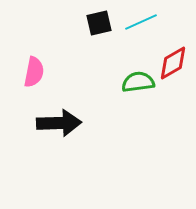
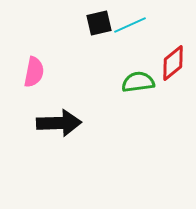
cyan line: moved 11 px left, 3 px down
red diamond: rotated 9 degrees counterclockwise
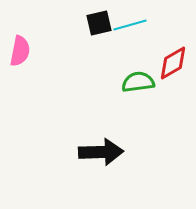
cyan line: rotated 8 degrees clockwise
red diamond: rotated 9 degrees clockwise
pink semicircle: moved 14 px left, 21 px up
black arrow: moved 42 px right, 29 px down
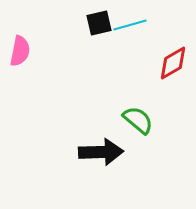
green semicircle: moved 38 px down; rotated 48 degrees clockwise
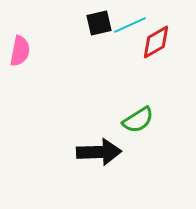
cyan line: rotated 8 degrees counterclockwise
red diamond: moved 17 px left, 21 px up
green semicircle: rotated 108 degrees clockwise
black arrow: moved 2 px left
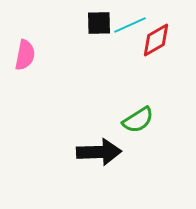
black square: rotated 12 degrees clockwise
red diamond: moved 2 px up
pink semicircle: moved 5 px right, 4 px down
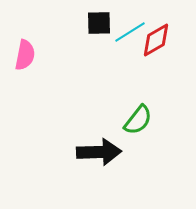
cyan line: moved 7 px down; rotated 8 degrees counterclockwise
green semicircle: rotated 20 degrees counterclockwise
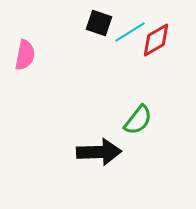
black square: rotated 20 degrees clockwise
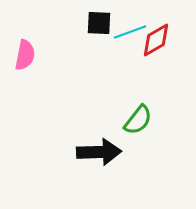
black square: rotated 16 degrees counterclockwise
cyan line: rotated 12 degrees clockwise
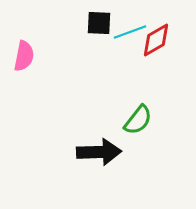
pink semicircle: moved 1 px left, 1 px down
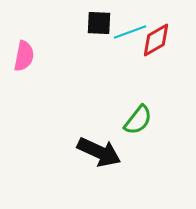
black arrow: rotated 27 degrees clockwise
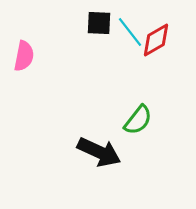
cyan line: rotated 72 degrees clockwise
